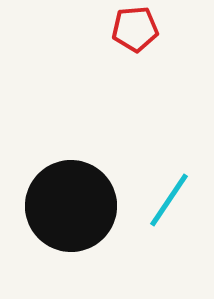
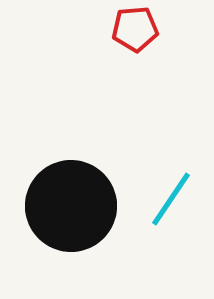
cyan line: moved 2 px right, 1 px up
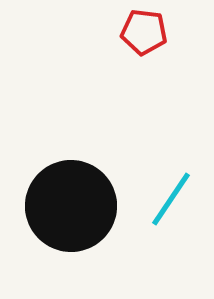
red pentagon: moved 9 px right, 3 px down; rotated 12 degrees clockwise
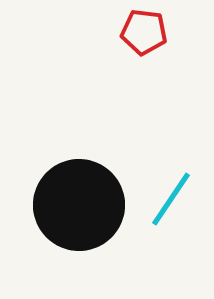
black circle: moved 8 px right, 1 px up
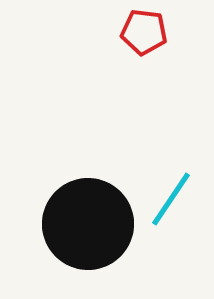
black circle: moved 9 px right, 19 px down
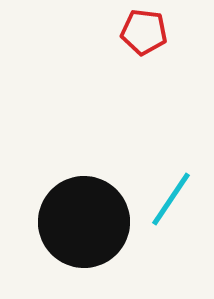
black circle: moved 4 px left, 2 px up
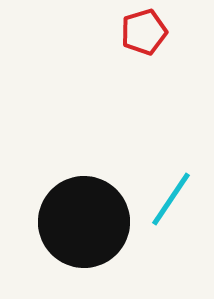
red pentagon: rotated 24 degrees counterclockwise
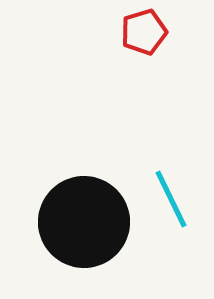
cyan line: rotated 60 degrees counterclockwise
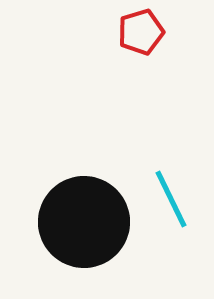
red pentagon: moved 3 px left
